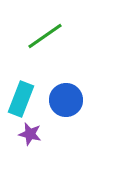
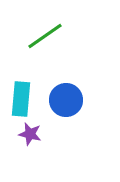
cyan rectangle: rotated 16 degrees counterclockwise
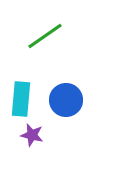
purple star: moved 2 px right, 1 px down
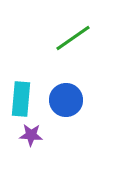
green line: moved 28 px right, 2 px down
purple star: moved 1 px left; rotated 10 degrees counterclockwise
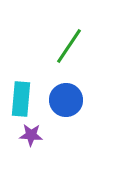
green line: moved 4 px left, 8 px down; rotated 21 degrees counterclockwise
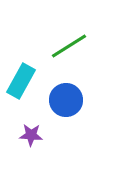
green line: rotated 24 degrees clockwise
cyan rectangle: moved 18 px up; rotated 24 degrees clockwise
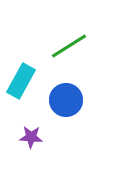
purple star: moved 2 px down
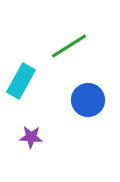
blue circle: moved 22 px right
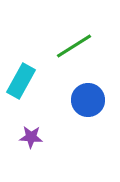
green line: moved 5 px right
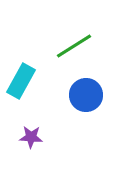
blue circle: moved 2 px left, 5 px up
